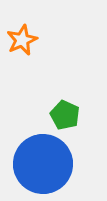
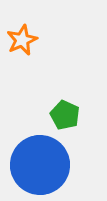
blue circle: moved 3 px left, 1 px down
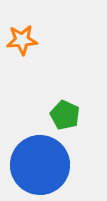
orange star: rotated 20 degrees clockwise
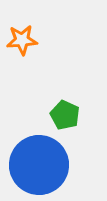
blue circle: moved 1 px left
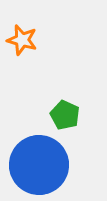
orange star: rotated 20 degrees clockwise
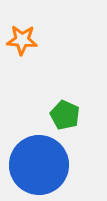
orange star: rotated 12 degrees counterclockwise
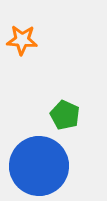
blue circle: moved 1 px down
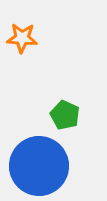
orange star: moved 2 px up
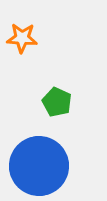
green pentagon: moved 8 px left, 13 px up
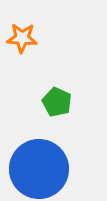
blue circle: moved 3 px down
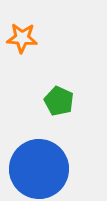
green pentagon: moved 2 px right, 1 px up
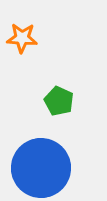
blue circle: moved 2 px right, 1 px up
